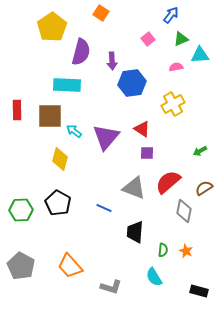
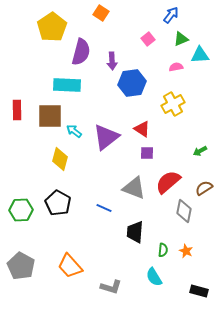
purple triangle: rotated 12 degrees clockwise
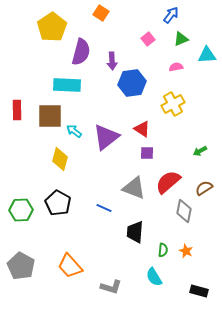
cyan triangle: moved 7 px right
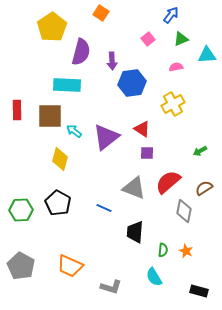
orange trapezoid: rotated 24 degrees counterclockwise
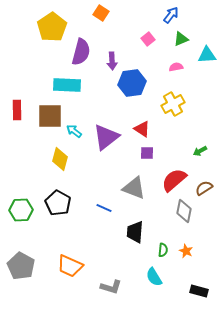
red semicircle: moved 6 px right, 2 px up
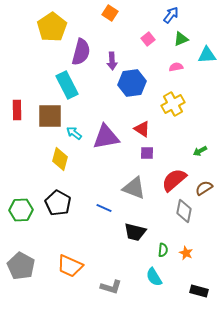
orange square: moved 9 px right
cyan rectangle: rotated 60 degrees clockwise
cyan arrow: moved 2 px down
purple triangle: rotated 28 degrees clockwise
black trapezoid: rotated 80 degrees counterclockwise
orange star: moved 2 px down
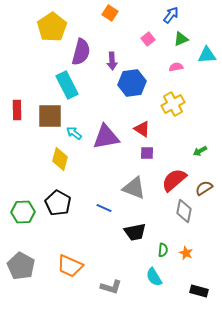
green hexagon: moved 2 px right, 2 px down
black trapezoid: rotated 25 degrees counterclockwise
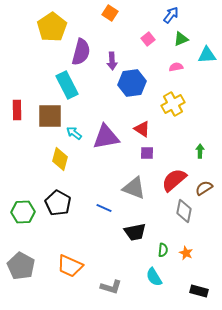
green arrow: rotated 120 degrees clockwise
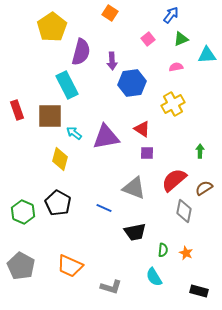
red rectangle: rotated 18 degrees counterclockwise
green hexagon: rotated 25 degrees clockwise
